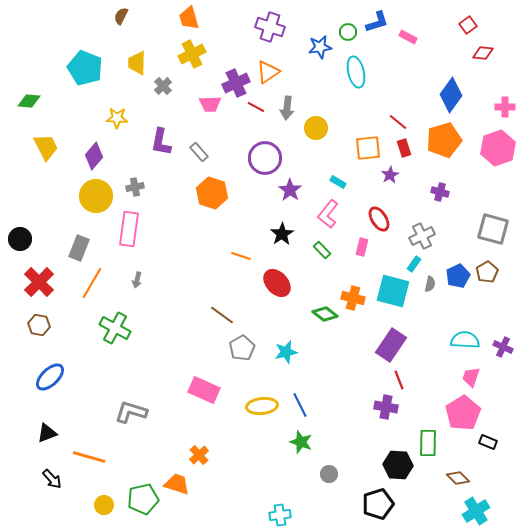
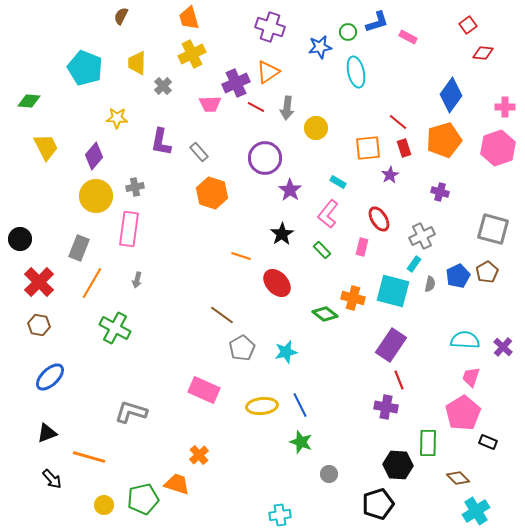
purple cross at (503, 347): rotated 18 degrees clockwise
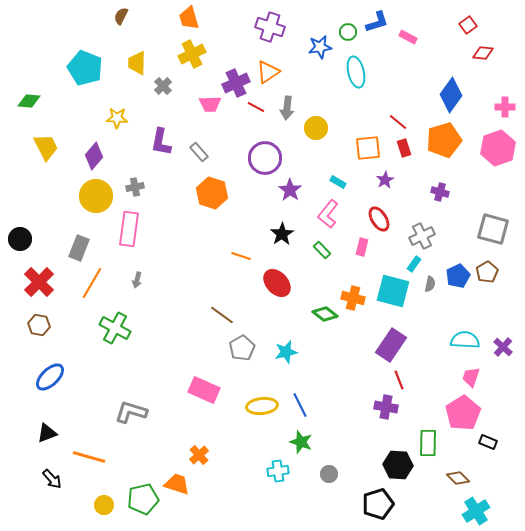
purple star at (390, 175): moved 5 px left, 5 px down
cyan cross at (280, 515): moved 2 px left, 44 px up
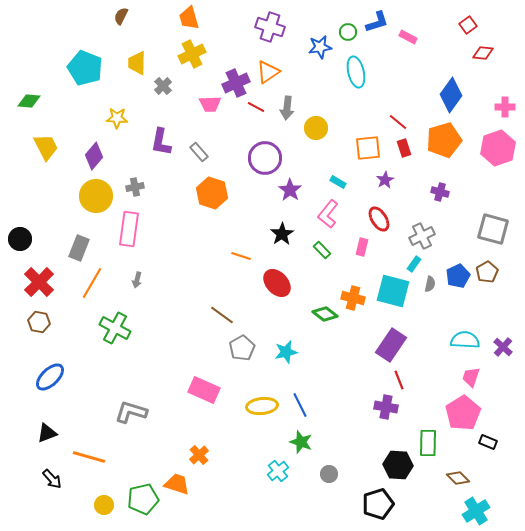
brown hexagon at (39, 325): moved 3 px up
cyan cross at (278, 471): rotated 30 degrees counterclockwise
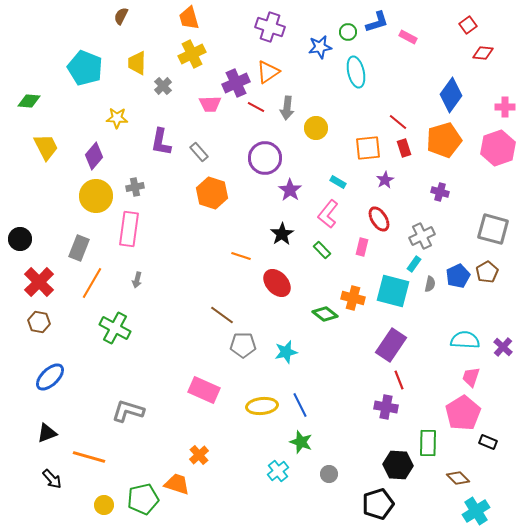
gray pentagon at (242, 348): moved 1 px right, 3 px up; rotated 30 degrees clockwise
gray L-shape at (131, 412): moved 3 px left, 1 px up
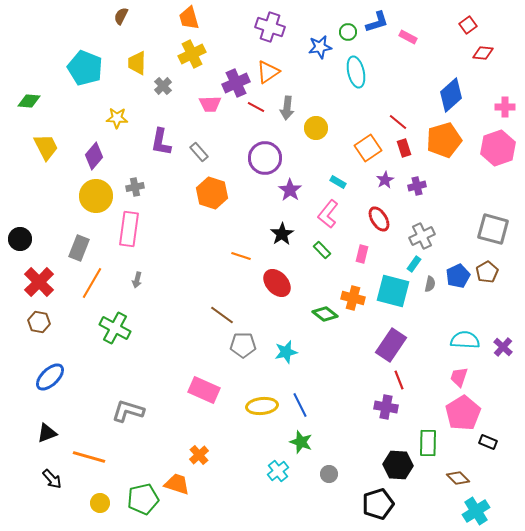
blue diamond at (451, 95): rotated 12 degrees clockwise
orange square at (368, 148): rotated 28 degrees counterclockwise
purple cross at (440, 192): moved 23 px left, 6 px up; rotated 30 degrees counterclockwise
pink rectangle at (362, 247): moved 7 px down
pink trapezoid at (471, 377): moved 12 px left
yellow circle at (104, 505): moved 4 px left, 2 px up
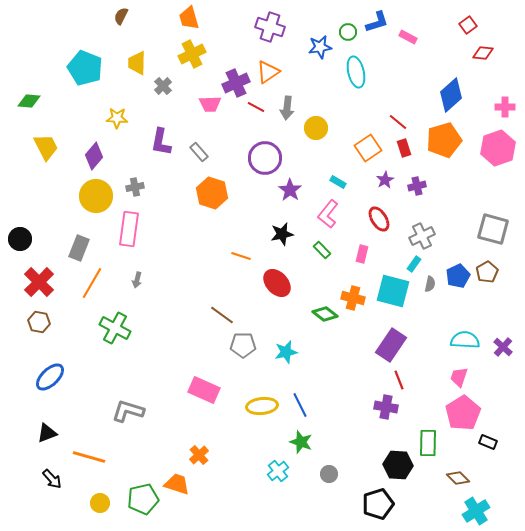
black star at (282, 234): rotated 20 degrees clockwise
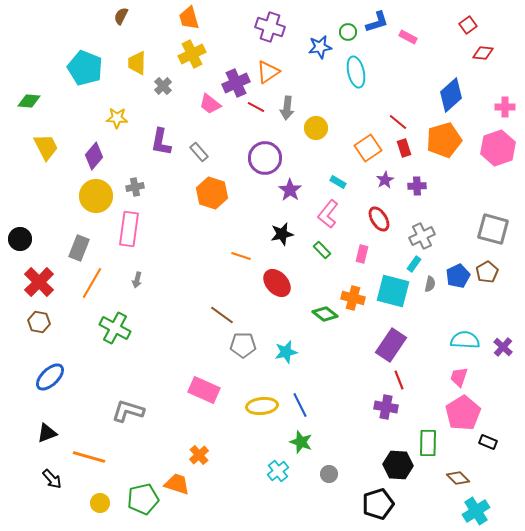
pink trapezoid at (210, 104): rotated 40 degrees clockwise
purple cross at (417, 186): rotated 12 degrees clockwise
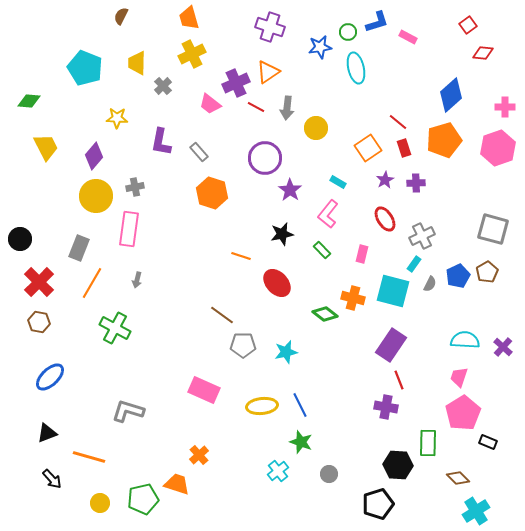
cyan ellipse at (356, 72): moved 4 px up
purple cross at (417, 186): moved 1 px left, 3 px up
red ellipse at (379, 219): moved 6 px right
gray semicircle at (430, 284): rotated 14 degrees clockwise
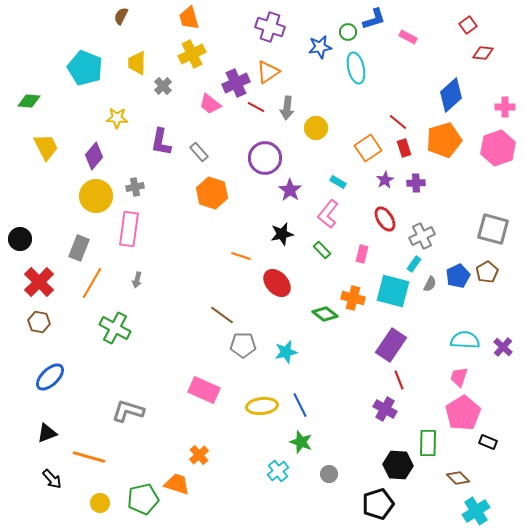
blue L-shape at (377, 22): moved 3 px left, 3 px up
purple cross at (386, 407): moved 1 px left, 2 px down; rotated 20 degrees clockwise
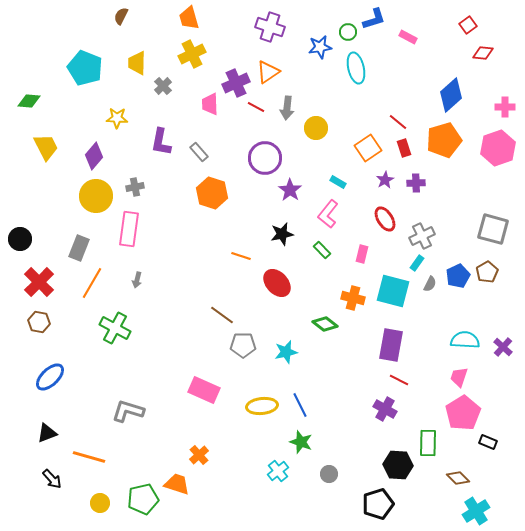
pink trapezoid at (210, 104): rotated 50 degrees clockwise
cyan rectangle at (414, 264): moved 3 px right, 1 px up
green diamond at (325, 314): moved 10 px down
purple rectangle at (391, 345): rotated 24 degrees counterclockwise
red line at (399, 380): rotated 42 degrees counterclockwise
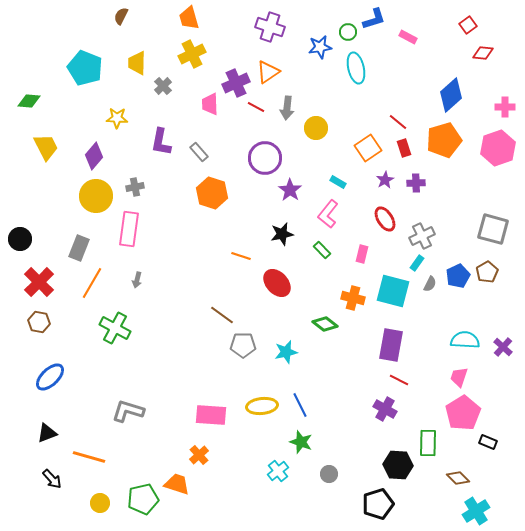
pink rectangle at (204, 390): moved 7 px right, 25 px down; rotated 20 degrees counterclockwise
